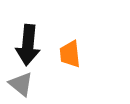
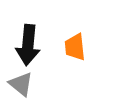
orange trapezoid: moved 5 px right, 7 px up
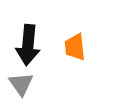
gray triangle: rotated 16 degrees clockwise
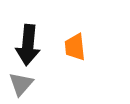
gray triangle: rotated 16 degrees clockwise
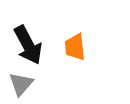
black arrow: rotated 33 degrees counterclockwise
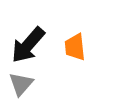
black arrow: rotated 69 degrees clockwise
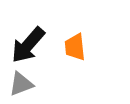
gray triangle: rotated 28 degrees clockwise
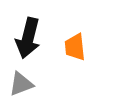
black arrow: moved 7 px up; rotated 27 degrees counterclockwise
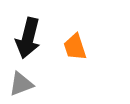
orange trapezoid: rotated 12 degrees counterclockwise
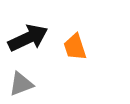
black arrow: rotated 129 degrees counterclockwise
